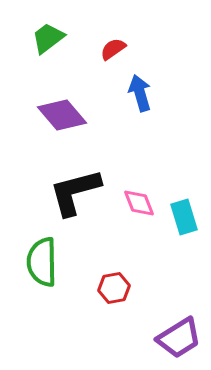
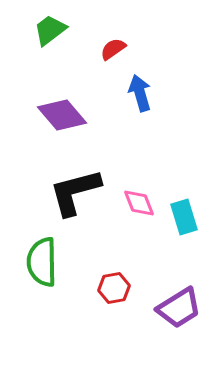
green trapezoid: moved 2 px right, 8 px up
purple trapezoid: moved 30 px up
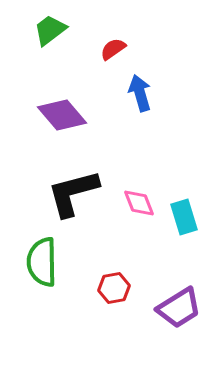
black L-shape: moved 2 px left, 1 px down
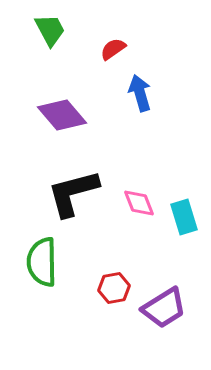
green trapezoid: rotated 99 degrees clockwise
purple trapezoid: moved 15 px left
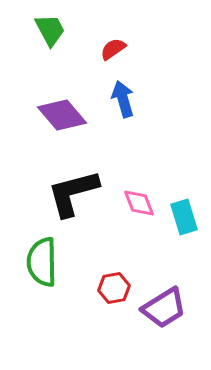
blue arrow: moved 17 px left, 6 px down
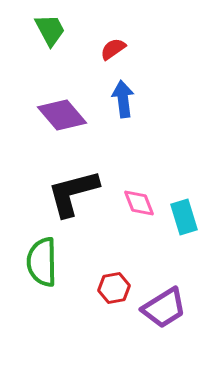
blue arrow: rotated 9 degrees clockwise
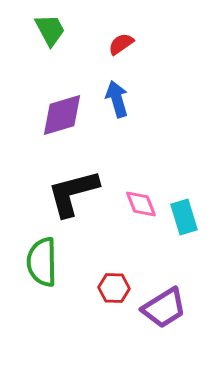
red semicircle: moved 8 px right, 5 px up
blue arrow: moved 6 px left; rotated 9 degrees counterclockwise
purple diamond: rotated 66 degrees counterclockwise
pink diamond: moved 2 px right, 1 px down
red hexagon: rotated 12 degrees clockwise
